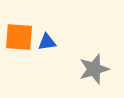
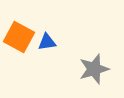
orange square: rotated 24 degrees clockwise
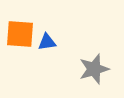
orange square: moved 1 px right, 3 px up; rotated 24 degrees counterclockwise
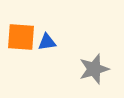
orange square: moved 1 px right, 3 px down
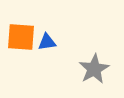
gray star: rotated 12 degrees counterclockwise
